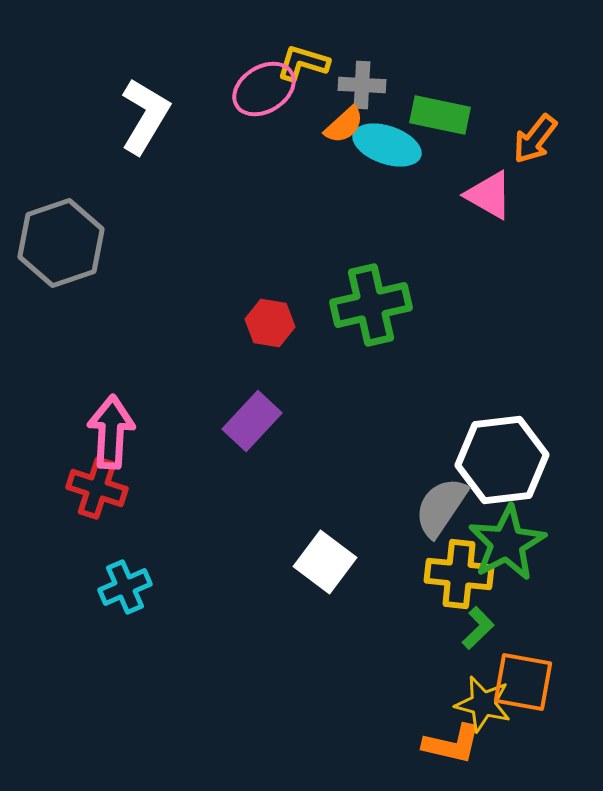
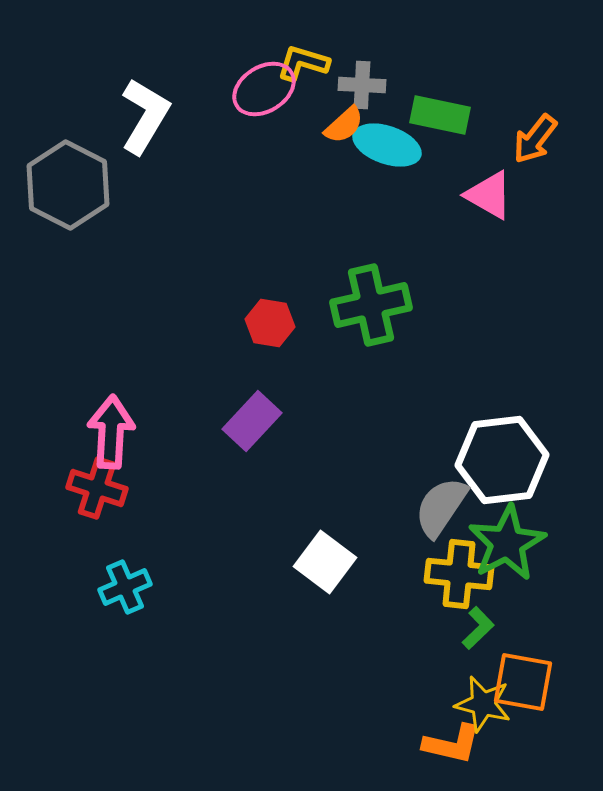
gray hexagon: moved 7 px right, 58 px up; rotated 14 degrees counterclockwise
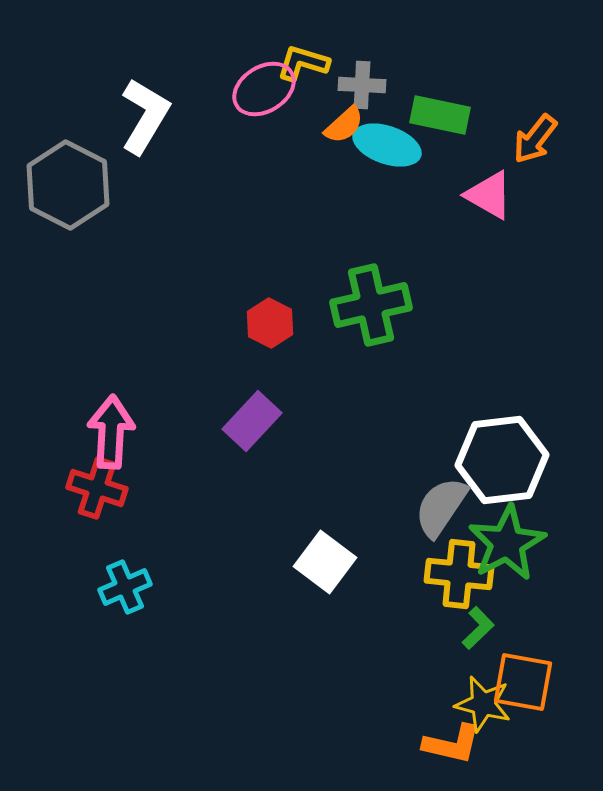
red hexagon: rotated 18 degrees clockwise
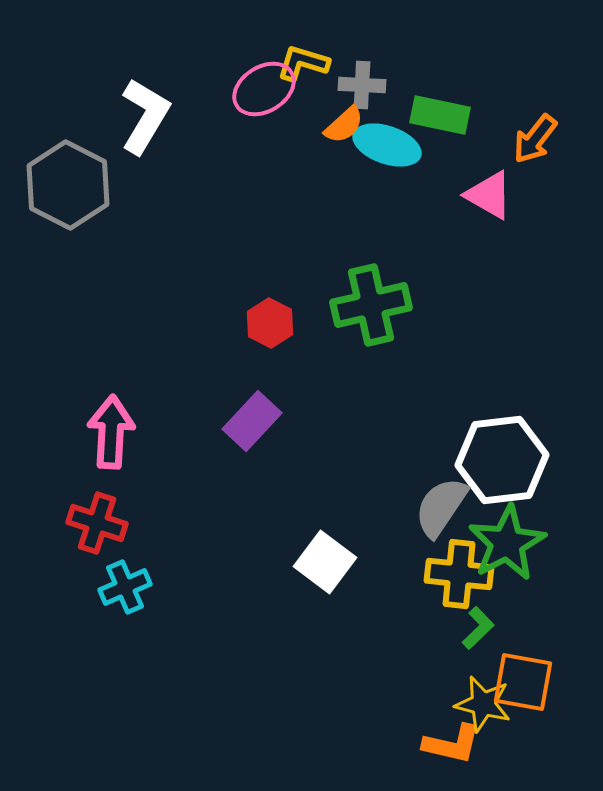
red cross: moved 35 px down
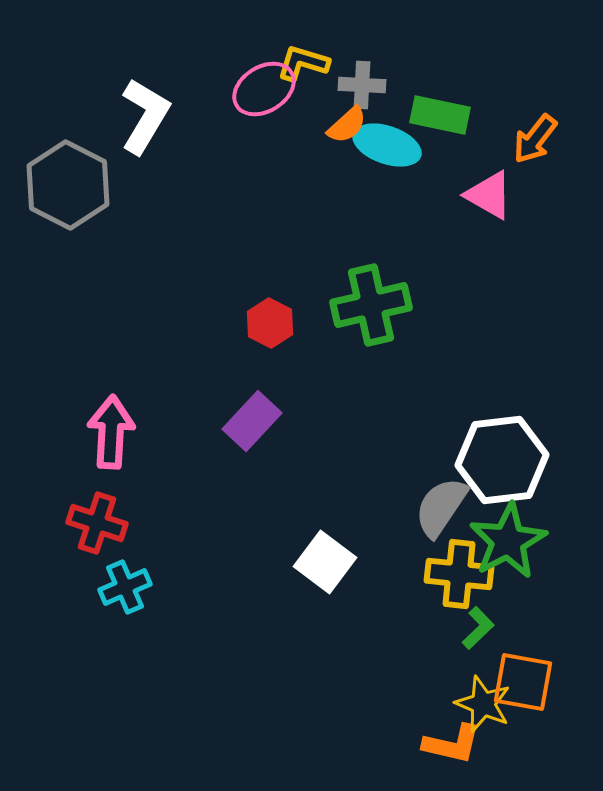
orange semicircle: moved 3 px right
green star: moved 1 px right, 2 px up
yellow star: rotated 8 degrees clockwise
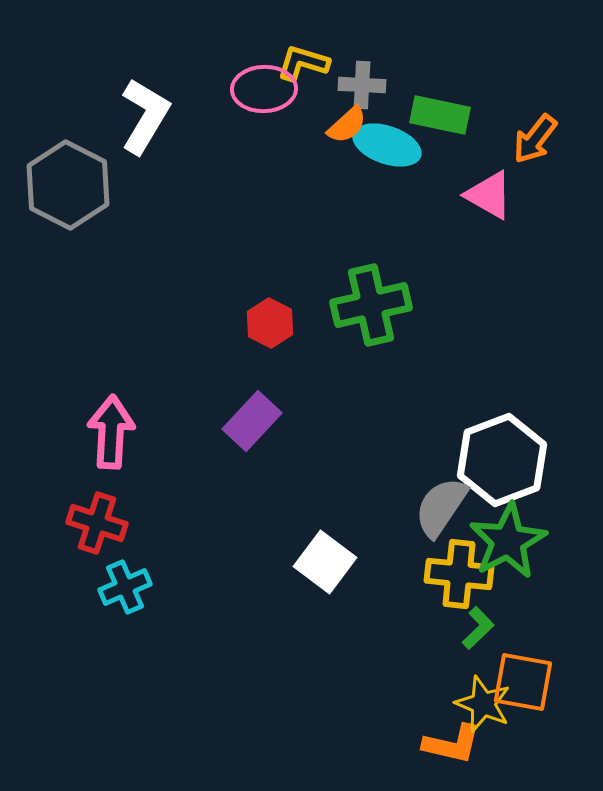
pink ellipse: rotated 30 degrees clockwise
white hexagon: rotated 14 degrees counterclockwise
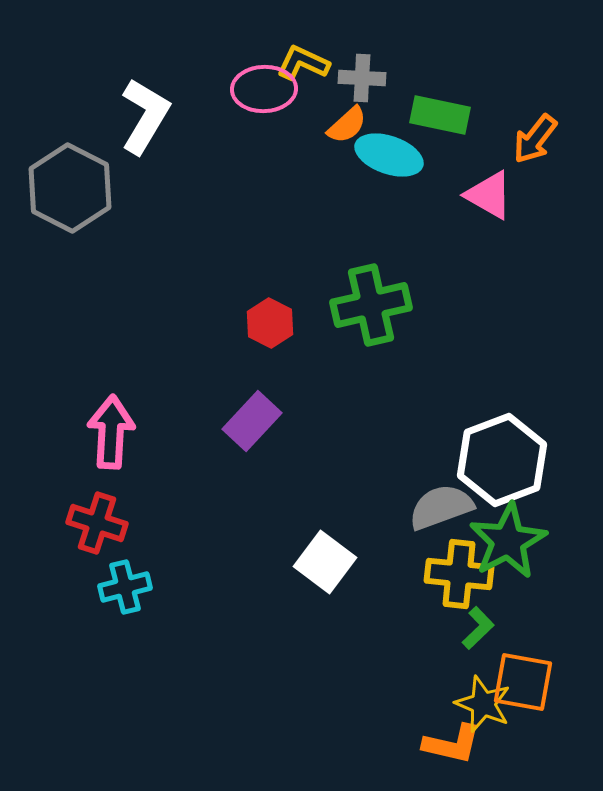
yellow L-shape: rotated 8 degrees clockwise
gray cross: moved 7 px up
cyan ellipse: moved 2 px right, 10 px down
gray hexagon: moved 2 px right, 3 px down
gray semicircle: rotated 36 degrees clockwise
cyan cross: rotated 9 degrees clockwise
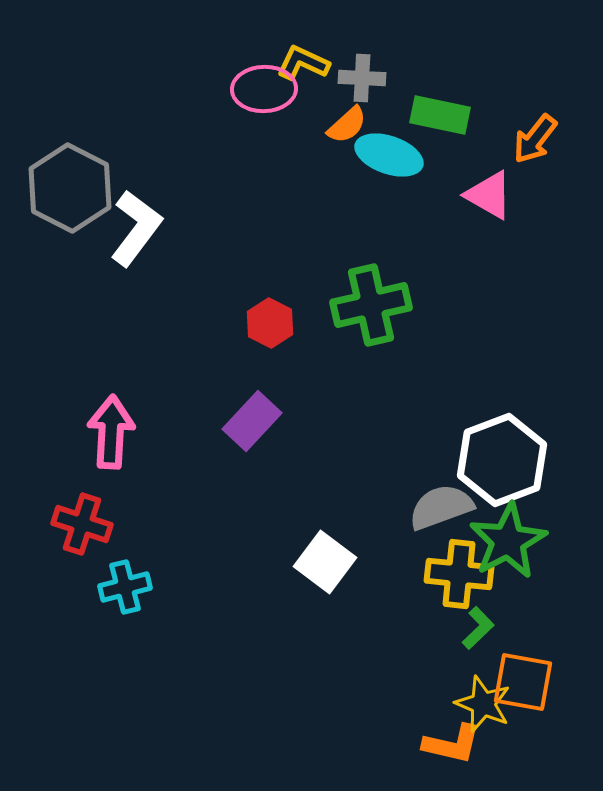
white L-shape: moved 9 px left, 112 px down; rotated 6 degrees clockwise
red cross: moved 15 px left, 1 px down
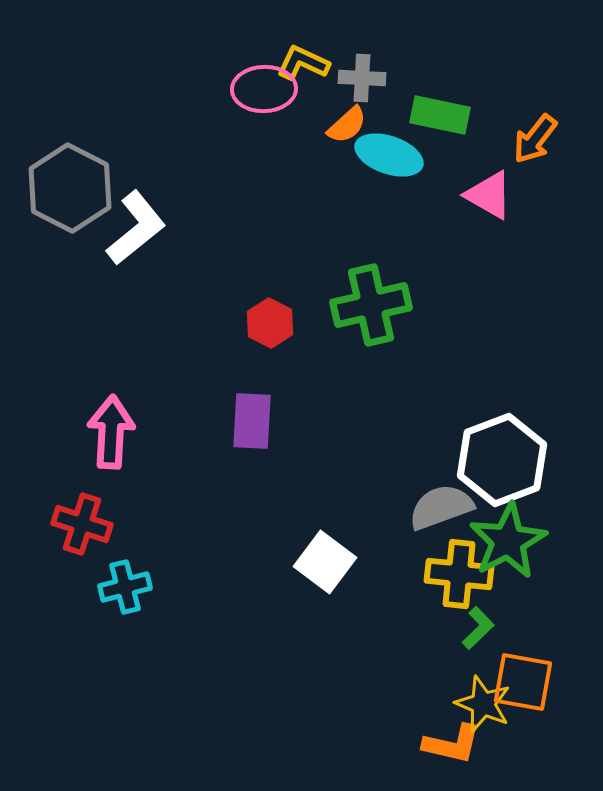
white L-shape: rotated 14 degrees clockwise
purple rectangle: rotated 40 degrees counterclockwise
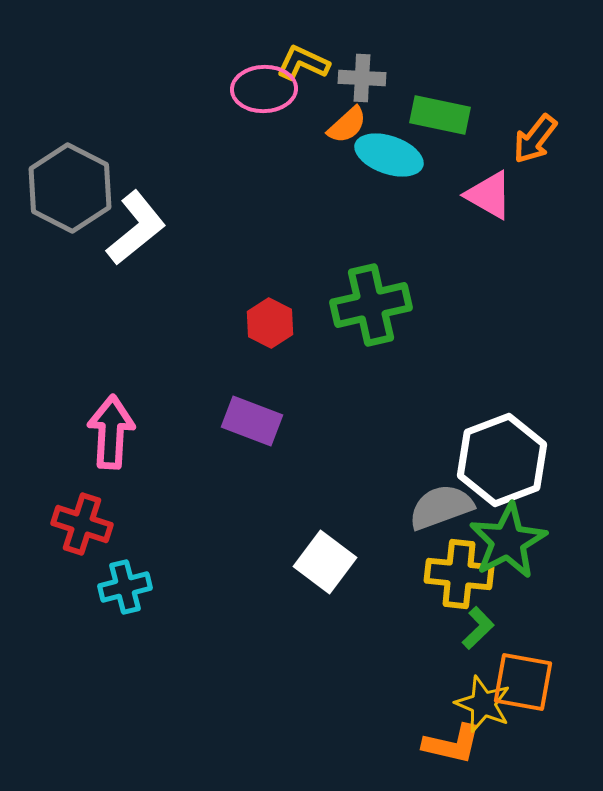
purple rectangle: rotated 72 degrees counterclockwise
